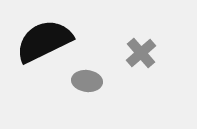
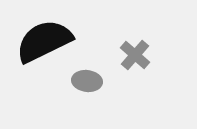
gray cross: moved 6 px left, 2 px down; rotated 8 degrees counterclockwise
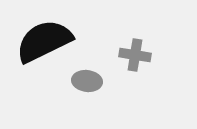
gray cross: rotated 32 degrees counterclockwise
